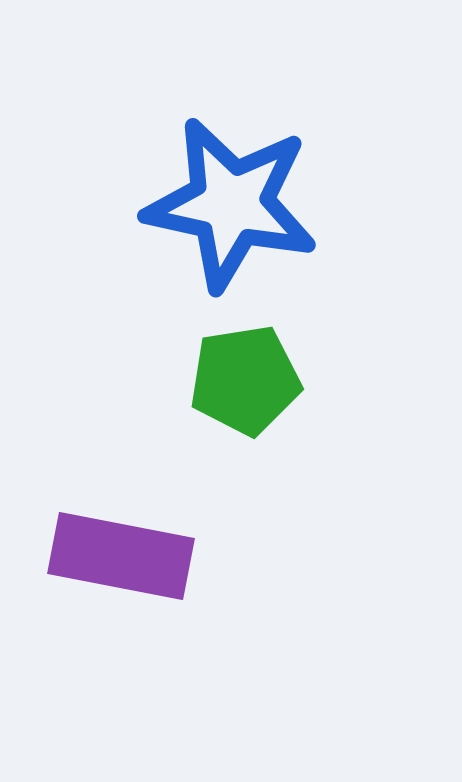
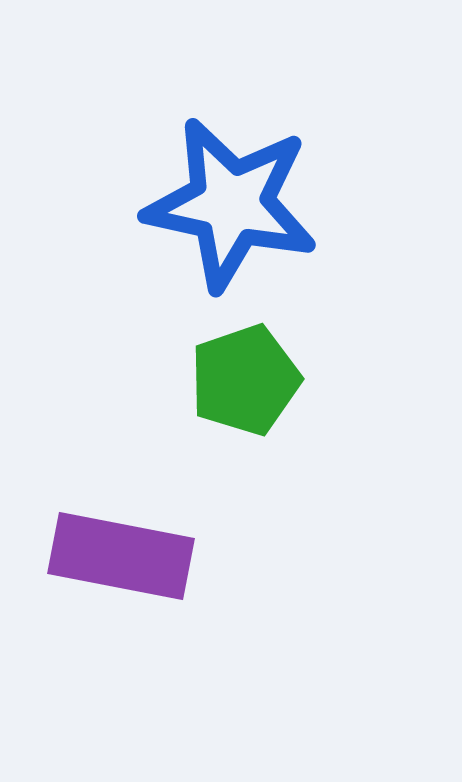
green pentagon: rotated 10 degrees counterclockwise
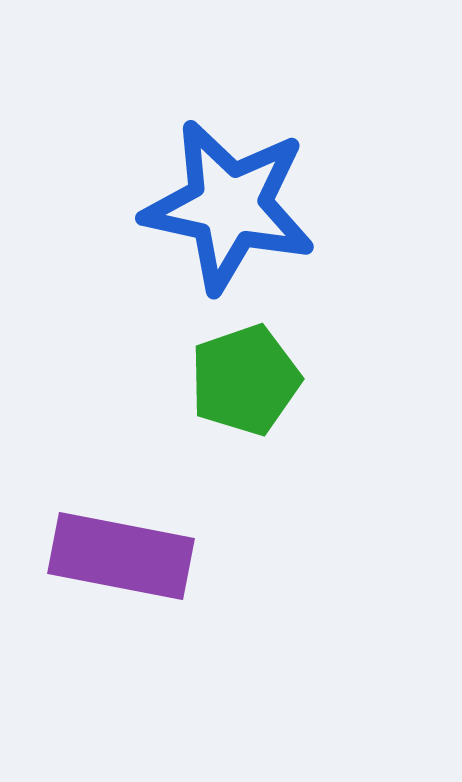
blue star: moved 2 px left, 2 px down
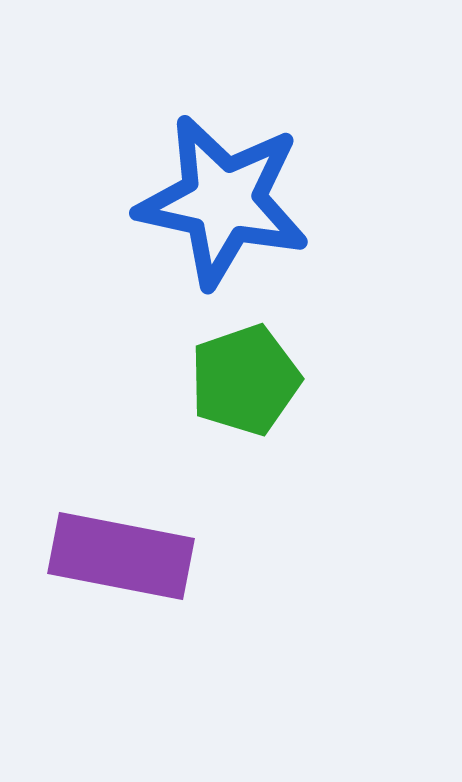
blue star: moved 6 px left, 5 px up
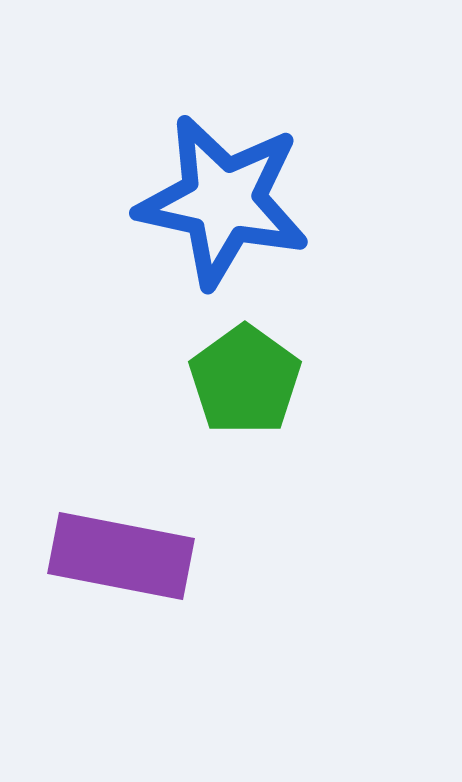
green pentagon: rotated 17 degrees counterclockwise
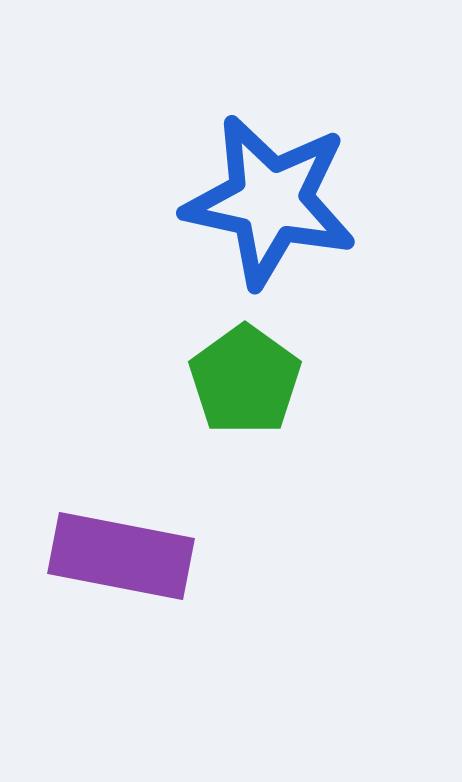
blue star: moved 47 px right
